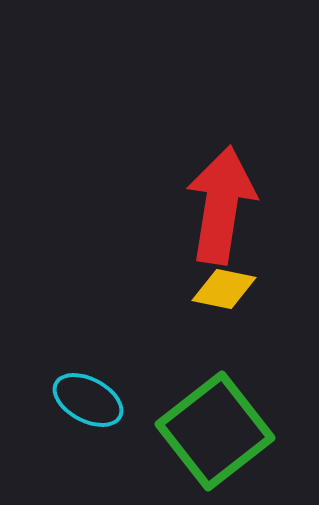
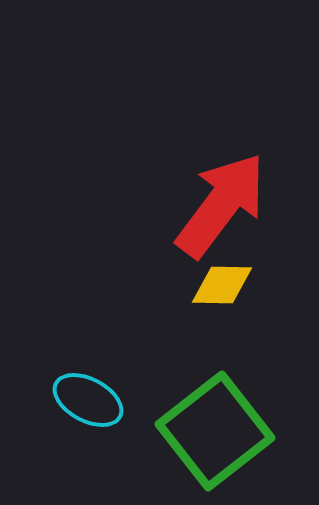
red arrow: rotated 28 degrees clockwise
yellow diamond: moved 2 px left, 4 px up; rotated 10 degrees counterclockwise
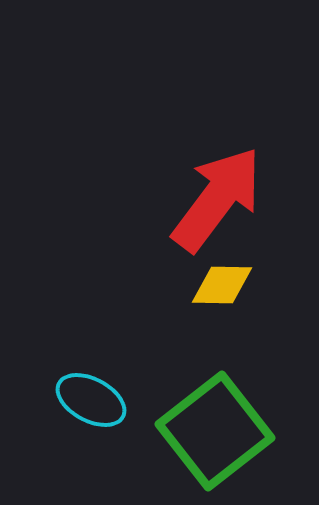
red arrow: moved 4 px left, 6 px up
cyan ellipse: moved 3 px right
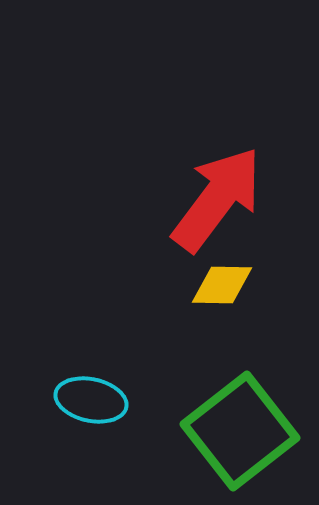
cyan ellipse: rotated 16 degrees counterclockwise
green square: moved 25 px right
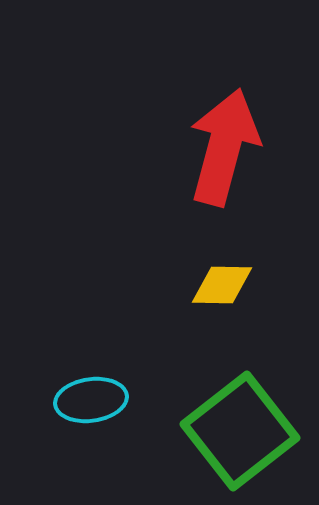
red arrow: moved 7 px right, 52 px up; rotated 22 degrees counterclockwise
cyan ellipse: rotated 20 degrees counterclockwise
